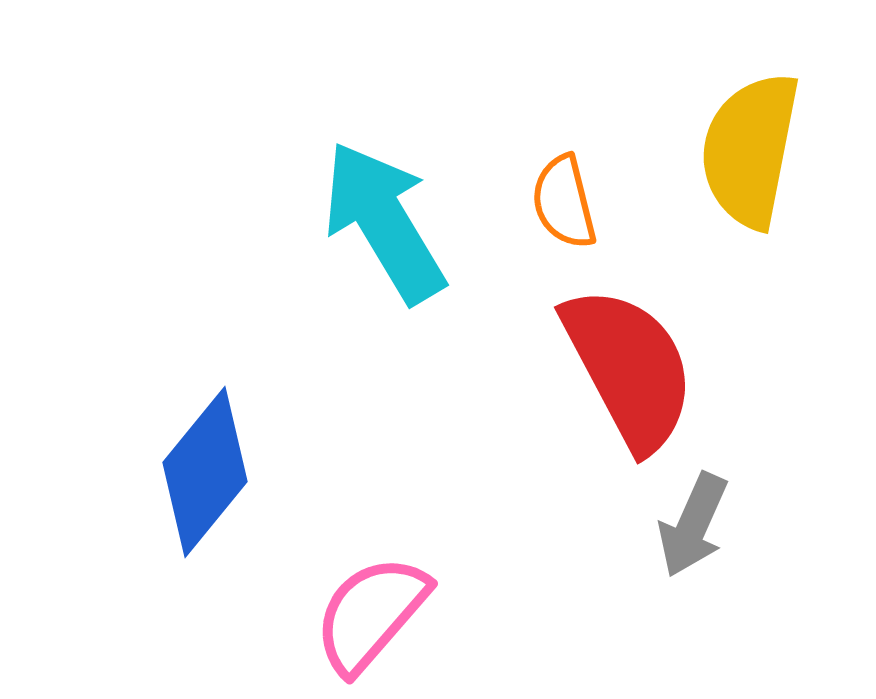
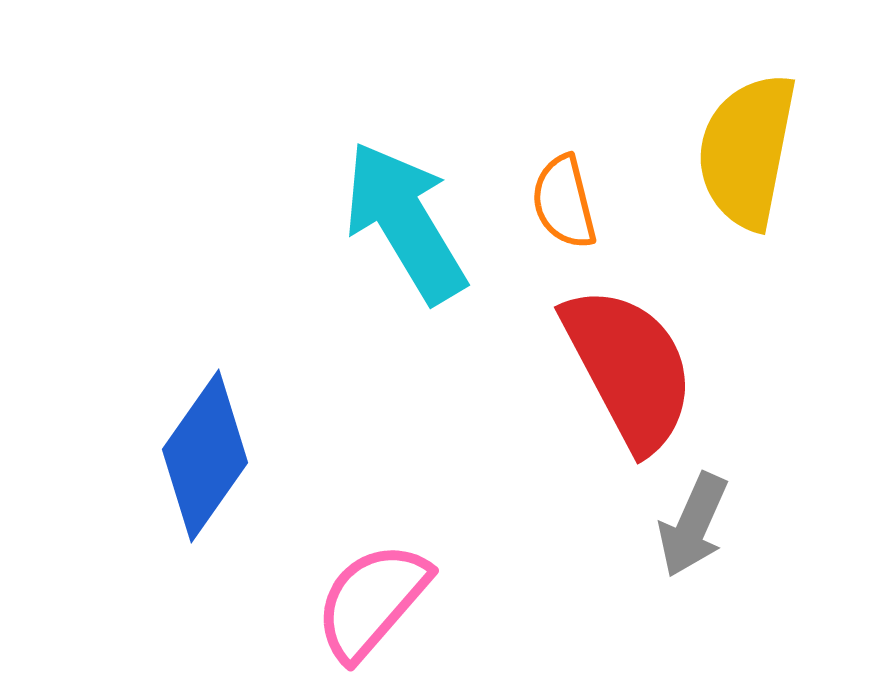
yellow semicircle: moved 3 px left, 1 px down
cyan arrow: moved 21 px right
blue diamond: moved 16 px up; rotated 4 degrees counterclockwise
pink semicircle: moved 1 px right, 13 px up
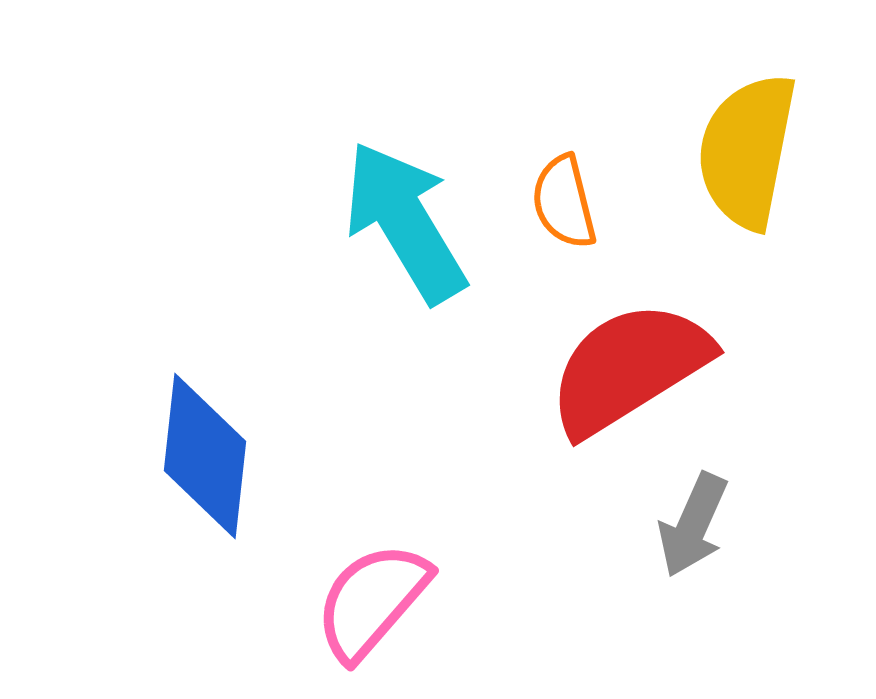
red semicircle: rotated 94 degrees counterclockwise
blue diamond: rotated 29 degrees counterclockwise
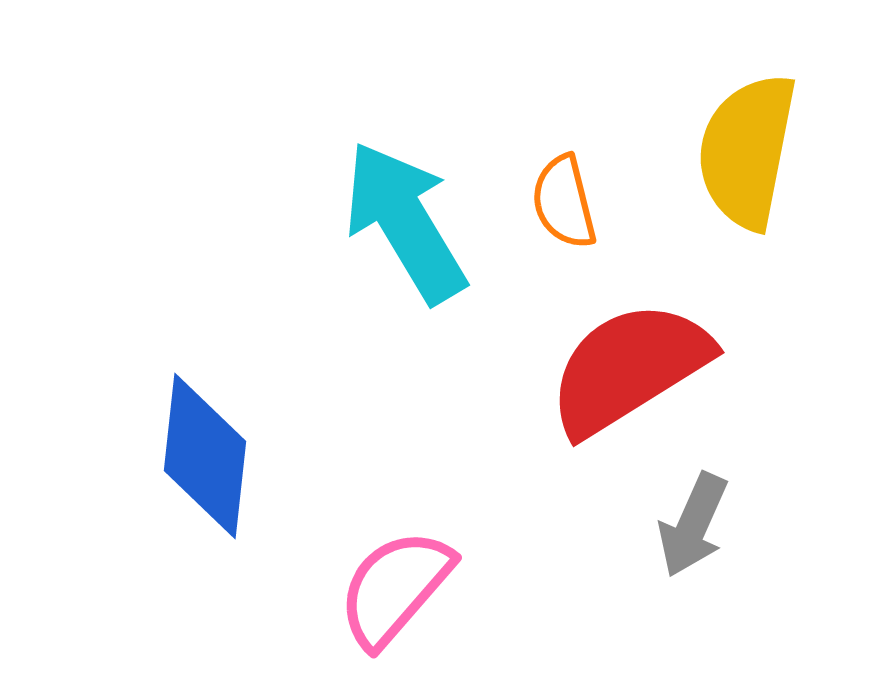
pink semicircle: moved 23 px right, 13 px up
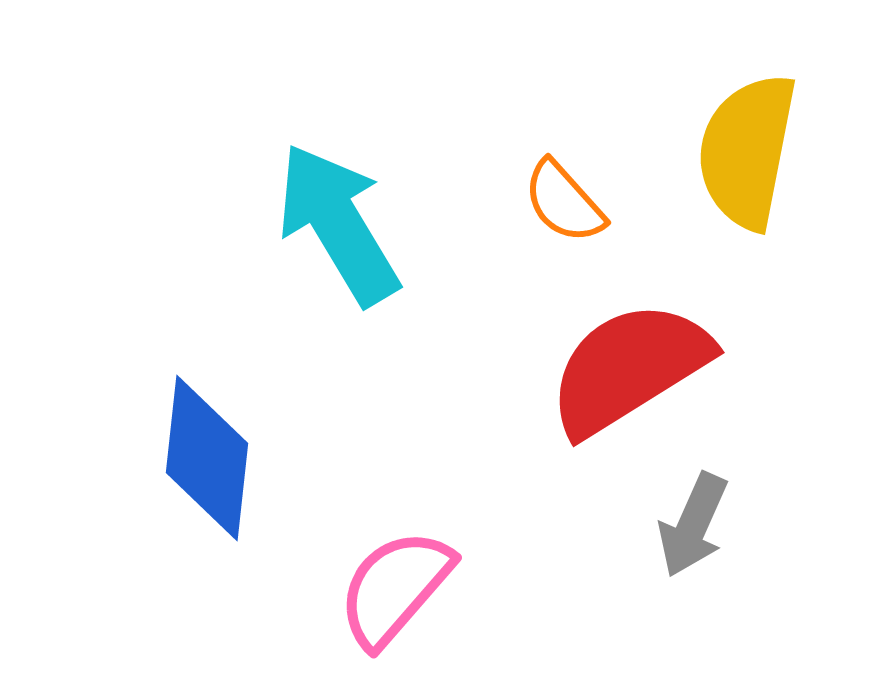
orange semicircle: rotated 28 degrees counterclockwise
cyan arrow: moved 67 px left, 2 px down
blue diamond: moved 2 px right, 2 px down
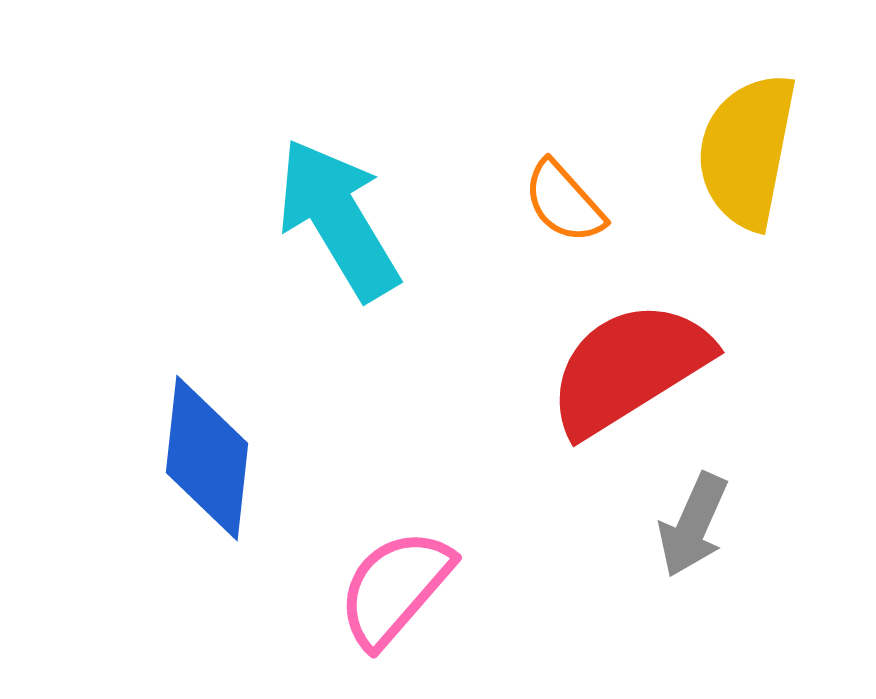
cyan arrow: moved 5 px up
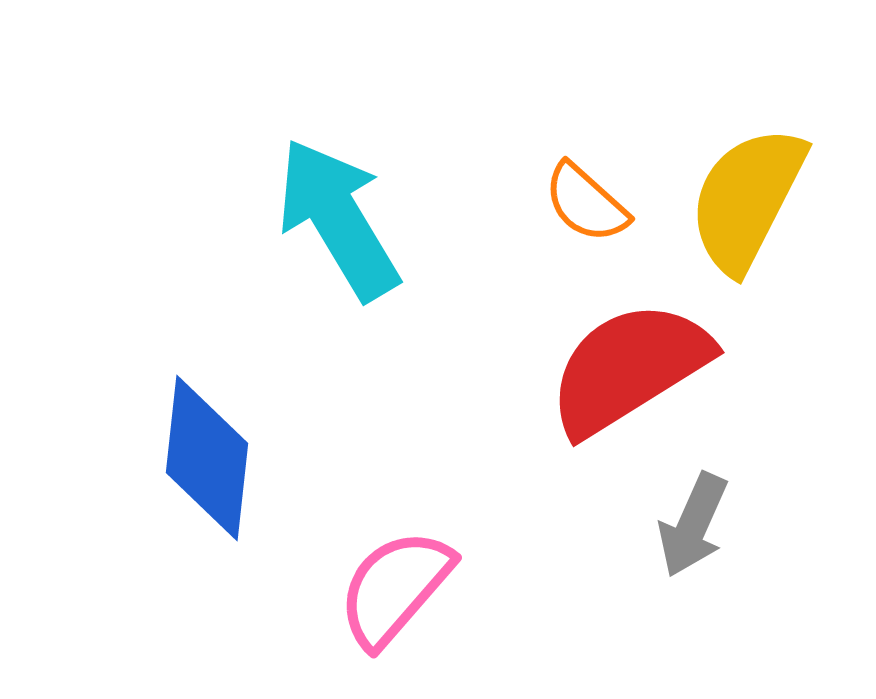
yellow semicircle: moved 48 px down; rotated 16 degrees clockwise
orange semicircle: moved 22 px right, 1 px down; rotated 6 degrees counterclockwise
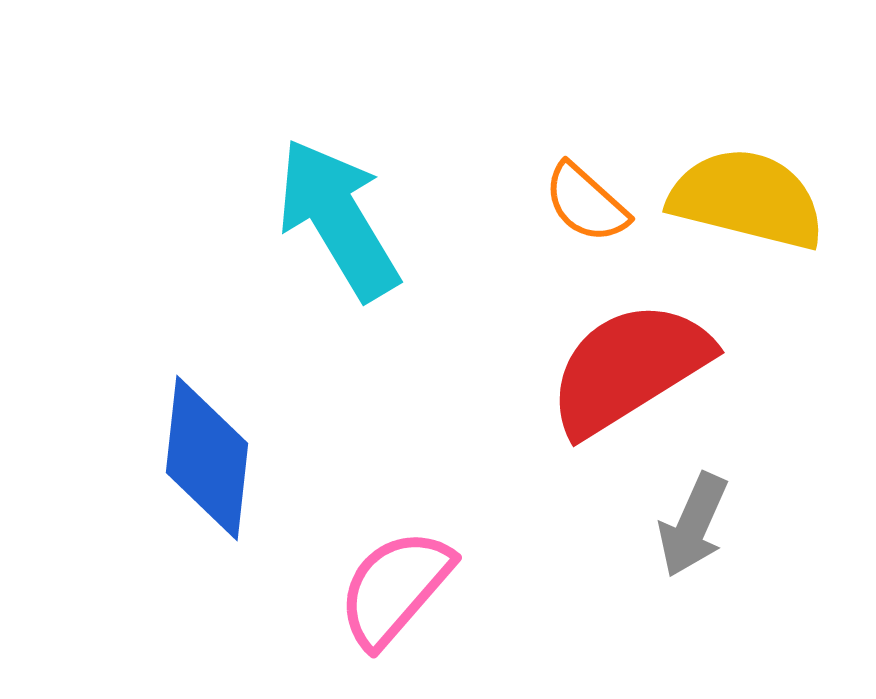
yellow semicircle: rotated 77 degrees clockwise
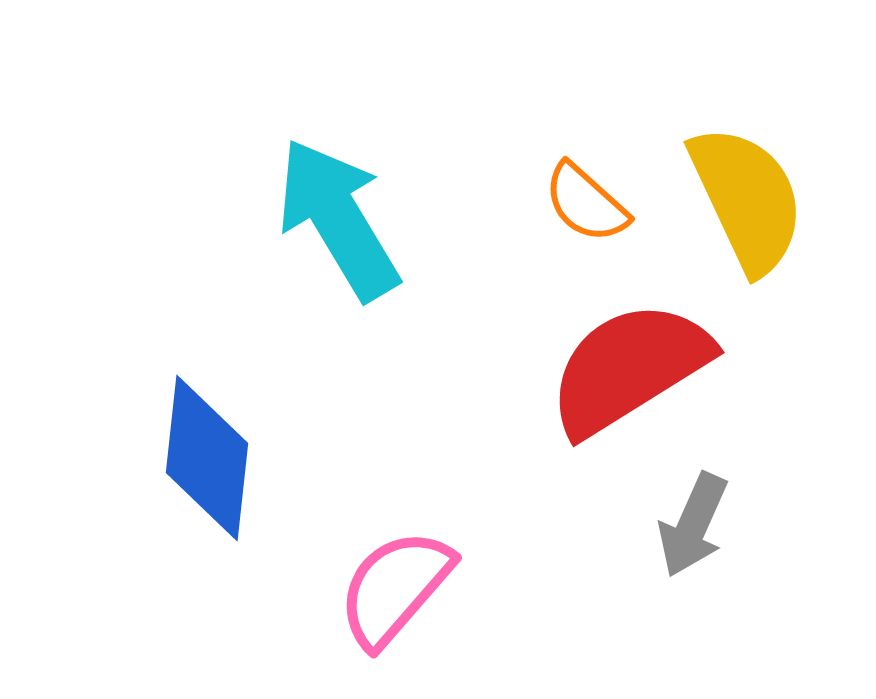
yellow semicircle: rotated 51 degrees clockwise
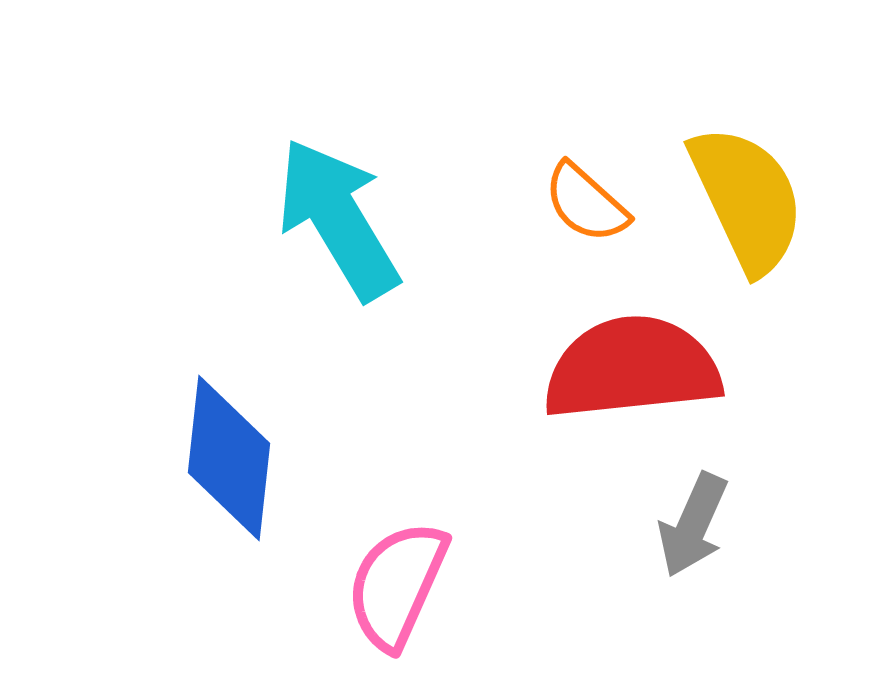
red semicircle: moved 3 px right; rotated 26 degrees clockwise
blue diamond: moved 22 px right
pink semicircle: moved 2 px right, 3 px up; rotated 17 degrees counterclockwise
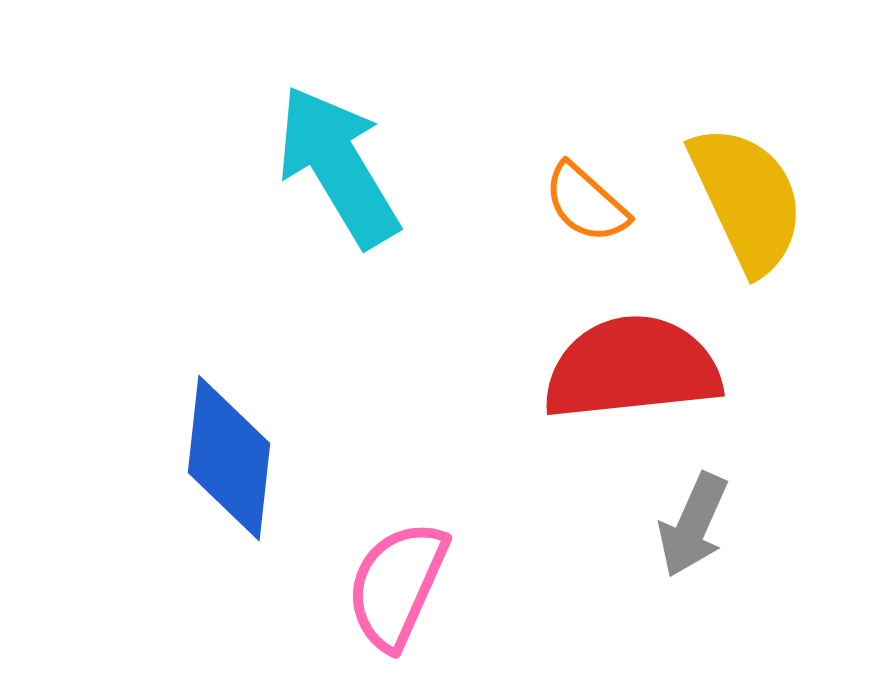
cyan arrow: moved 53 px up
